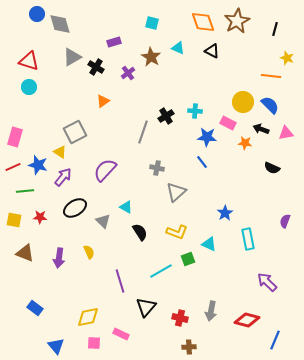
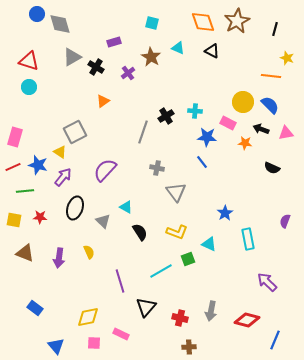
gray triangle at (176, 192): rotated 25 degrees counterclockwise
black ellipse at (75, 208): rotated 40 degrees counterclockwise
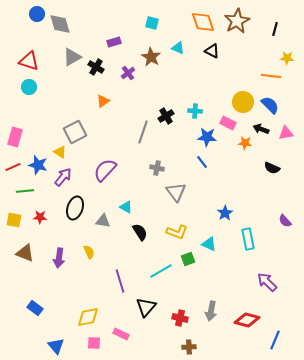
yellow star at (287, 58): rotated 16 degrees counterclockwise
gray triangle at (103, 221): rotated 35 degrees counterclockwise
purple semicircle at (285, 221): rotated 64 degrees counterclockwise
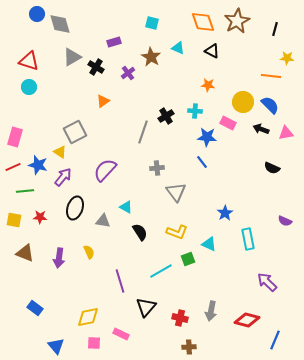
orange star at (245, 143): moved 37 px left, 58 px up
gray cross at (157, 168): rotated 16 degrees counterclockwise
purple semicircle at (285, 221): rotated 24 degrees counterclockwise
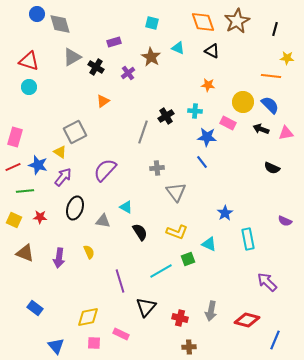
yellow square at (14, 220): rotated 14 degrees clockwise
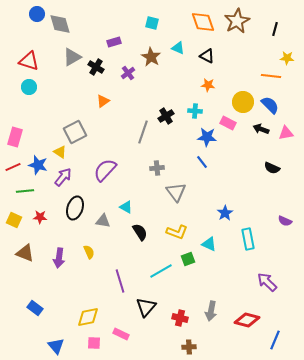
black triangle at (212, 51): moved 5 px left, 5 px down
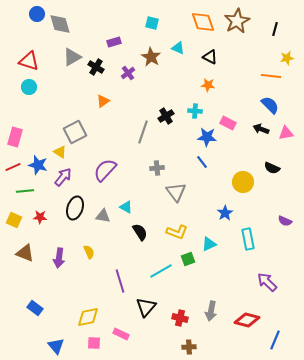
black triangle at (207, 56): moved 3 px right, 1 px down
yellow star at (287, 58): rotated 16 degrees counterclockwise
yellow circle at (243, 102): moved 80 px down
gray triangle at (103, 221): moved 5 px up
cyan triangle at (209, 244): rotated 49 degrees counterclockwise
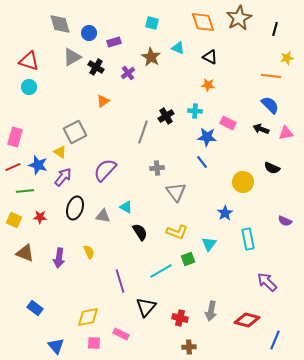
blue circle at (37, 14): moved 52 px right, 19 px down
brown star at (237, 21): moved 2 px right, 3 px up
cyan triangle at (209, 244): rotated 28 degrees counterclockwise
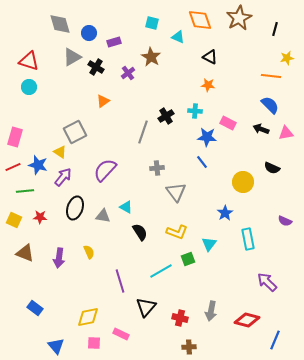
orange diamond at (203, 22): moved 3 px left, 2 px up
cyan triangle at (178, 48): moved 11 px up
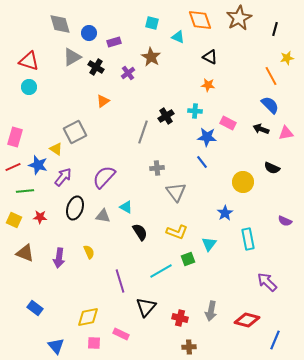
orange line at (271, 76): rotated 54 degrees clockwise
yellow triangle at (60, 152): moved 4 px left, 3 px up
purple semicircle at (105, 170): moved 1 px left, 7 px down
